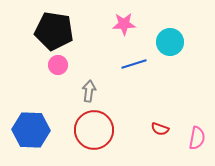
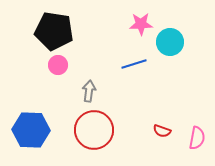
pink star: moved 17 px right
red semicircle: moved 2 px right, 2 px down
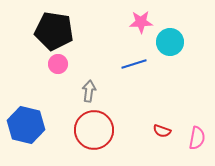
pink star: moved 2 px up
pink circle: moved 1 px up
blue hexagon: moved 5 px left, 5 px up; rotated 12 degrees clockwise
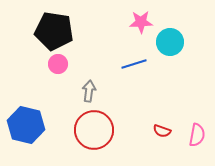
pink semicircle: moved 3 px up
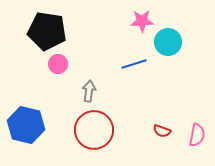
pink star: moved 1 px right, 1 px up
black pentagon: moved 7 px left
cyan circle: moved 2 px left
